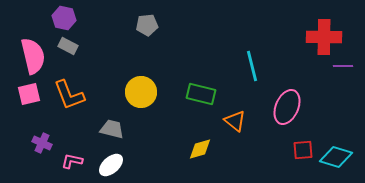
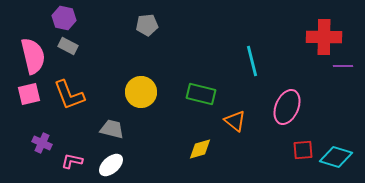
cyan line: moved 5 px up
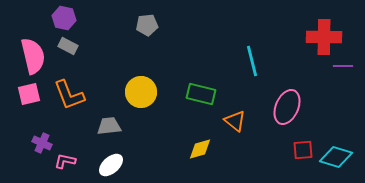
gray trapezoid: moved 3 px left, 3 px up; rotated 20 degrees counterclockwise
pink L-shape: moved 7 px left
